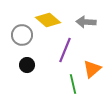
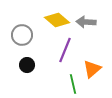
yellow diamond: moved 9 px right
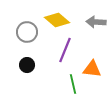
gray arrow: moved 10 px right
gray circle: moved 5 px right, 3 px up
orange triangle: rotated 48 degrees clockwise
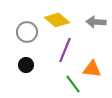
black circle: moved 1 px left
green line: rotated 24 degrees counterclockwise
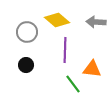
purple line: rotated 20 degrees counterclockwise
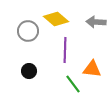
yellow diamond: moved 1 px left, 1 px up
gray circle: moved 1 px right, 1 px up
black circle: moved 3 px right, 6 px down
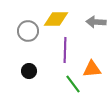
yellow diamond: rotated 40 degrees counterclockwise
orange triangle: rotated 12 degrees counterclockwise
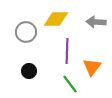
gray circle: moved 2 px left, 1 px down
purple line: moved 2 px right, 1 px down
orange triangle: moved 2 px up; rotated 48 degrees counterclockwise
green line: moved 3 px left
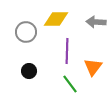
orange triangle: moved 1 px right
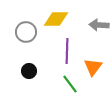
gray arrow: moved 3 px right, 3 px down
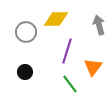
gray arrow: rotated 72 degrees clockwise
purple line: rotated 15 degrees clockwise
black circle: moved 4 px left, 1 px down
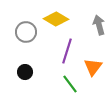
yellow diamond: rotated 30 degrees clockwise
